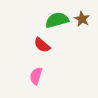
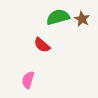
green semicircle: moved 1 px right, 3 px up
pink semicircle: moved 8 px left, 4 px down
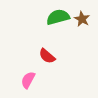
red semicircle: moved 5 px right, 11 px down
pink semicircle: rotated 12 degrees clockwise
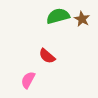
green semicircle: moved 1 px up
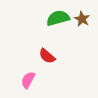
green semicircle: moved 2 px down
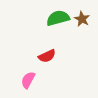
red semicircle: rotated 66 degrees counterclockwise
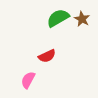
green semicircle: rotated 15 degrees counterclockwise
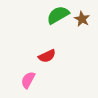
green semicircle: moved 3 px up
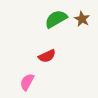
green semicircle: moved 2 px left, 4 px down
pink semicircle: moved 1 px left, 2 px down
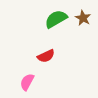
brown star: moved 1 px right, 1 px up
red semicircle: moved 1 px left
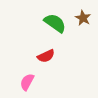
green semicircle: moved 1 px left, 4 px down; rotated 65 degrees clockwise
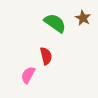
red semicircle: rotated 78 degrees counterclockwise
pink semicircle: moved 1 px right, 7 px up
